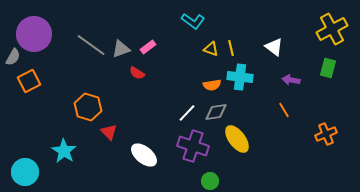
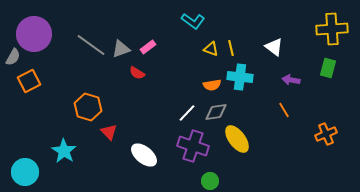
yellow cross: rotated 24 degrees clockwise
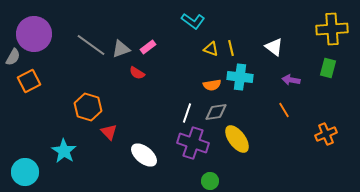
white line: rotated 24 degrees counterclockwise
purple cross: moved 3 px up
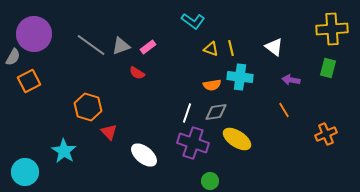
gray triangle: moved 3 px up
yellow ellipse: rotated 20 degrees counterclockwise
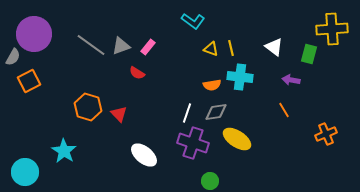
pink rectangle: rotated 14 degrees counterclockwise
green rectangle: moved 19 px left, 14 px up
red triangle: moved 10 px right, 18 px up
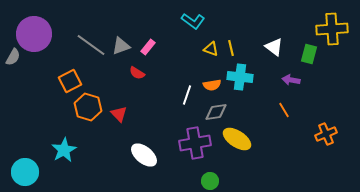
orange square: moved 41 px right
white line: moved 18 px up
purple cross: moved 2 px right; rotated 28 degrees counterclockwise
cyan star: moved 1 px up; rotated 10 degrees clockwise
